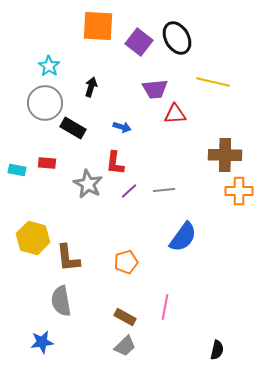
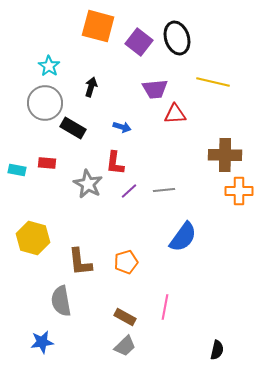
orange square: rotated 12 degrees clockwise
black ellipse: rotated 12 degrees clockwise
brown L-shape: moved 12 px right, 4 px down
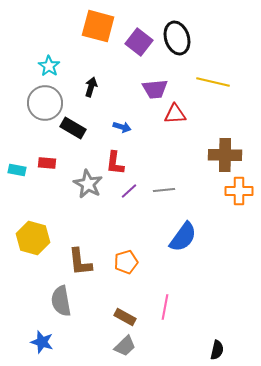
blue star: rotated 25 degrees clockwise
